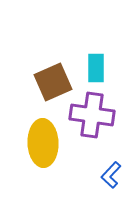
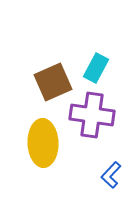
cyan rectangle: rotated 28 degrees clockwise
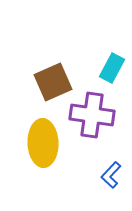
cyan rectangle: moved 16 px right
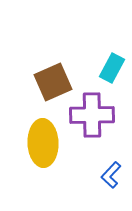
purple cross: rotated 9 degrees counterclockwise
